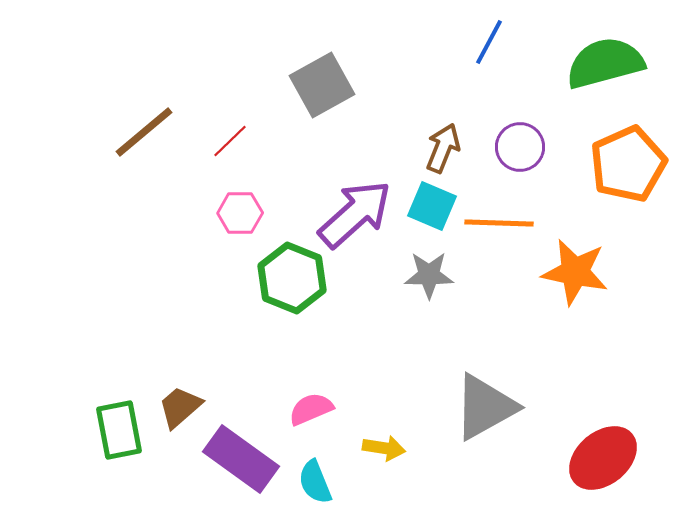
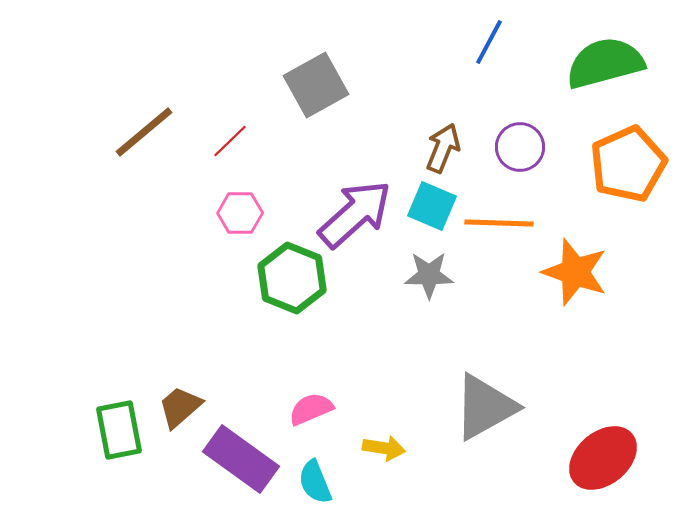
gray square: moved 6 px left
orange star: rotated 8 degrees clockwise
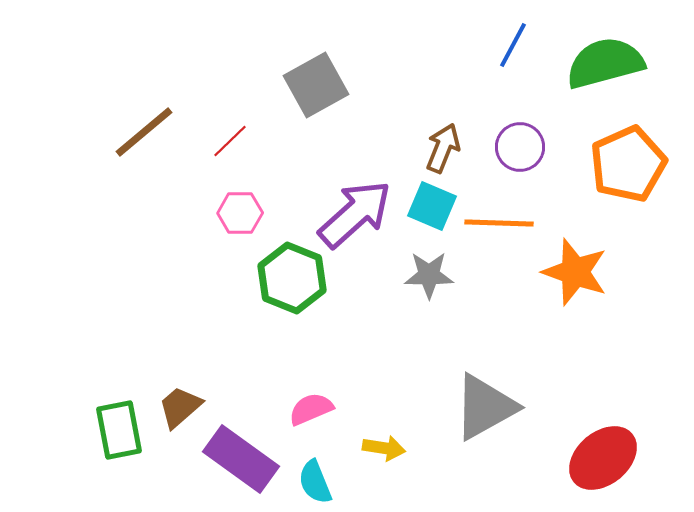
blue line: moved 24 px right, 3 px down
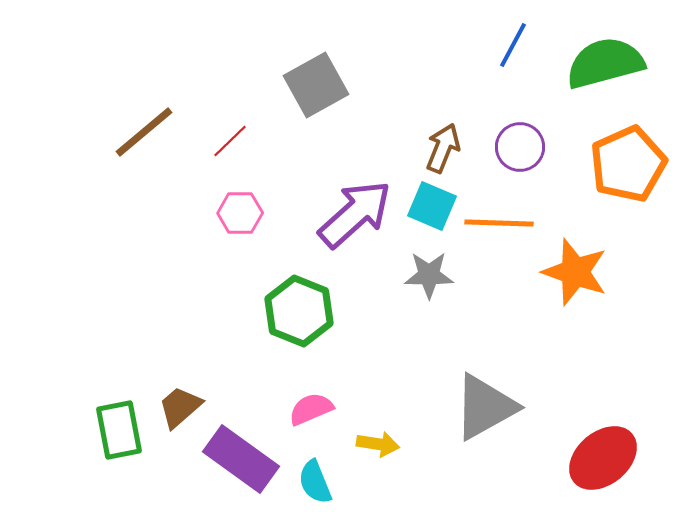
green hexagon: moved 7 px right, 33 px down
yellow arrow: moved 6 px left, 4 px up
